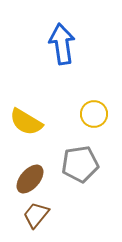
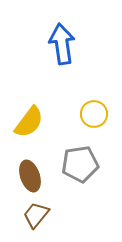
yellow semicircle: moved 3 px right; rotated 84 degrees counterclockwise
brown ellipse: moved 3 px up; rotated 60 degrees counterclockwise
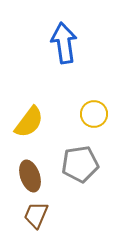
blue arrow: moved 2 px right, 1 px up
brown trapezoid: rotated 16 degrees counterclockwise
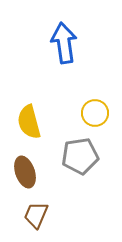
yellow circle: moved 1 px right, 1 px up
yellow semicircle: rotated 128 degrees clockwise
gray pentagon: moved 8 px up
brown ellipse: moved 5 px left, 4 px up
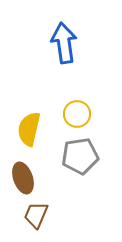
yellow circle: moved 18 px left, 1 px down
yellow semicircle: moved 7 px down; rotated 28 degrees clockwise
brown ellipse: moved 2 px left, 6 px down
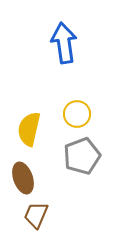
gray pentagon: moved 2 px right; rotated 12 degrees counterclockwise
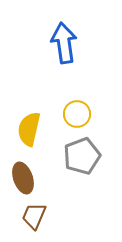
brown trapezoid: moved 2 px left, 1 px down
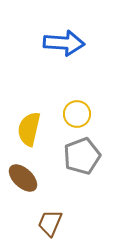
blue arrow: rotated 102 degrees clockwise
brown ellipse: rotated 28 degrees counterclockwise
brown trapezoid: moved 16 px right, 7 px down
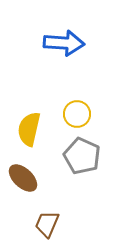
gray pentagon: rotated 27 degrees counterclockwise
brown trapezoid: moved 3 px left, 1 px down
